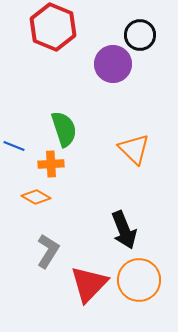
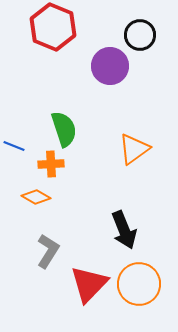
purple circle: moved 3 px left, 2 px down
orange triangle: rotated 40 degrees clockwise
orange circle: moved 4 px down
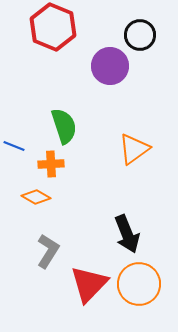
green semicircle: moved 3 px up
black arrow: moved 3 px right, 4 px down
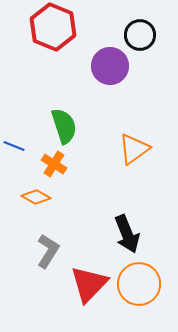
orange cross: moved 3 px right; rotated 35 degrees clockwise
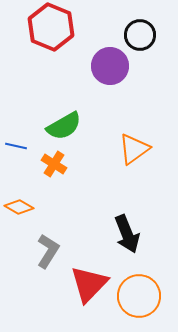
red hexagon: moved 2 px left
green semicircle: rotated 78 degrees clockwise
blue line: moved 2 px right; rotated 10 degrees counterclockwise
orange diamond: moved 17 px left, 10 px down
orange circle: moved 12 px down
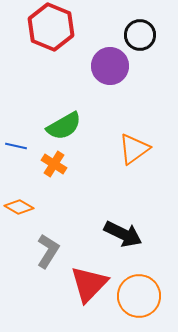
black arrow: moved 4 px left; rotated 42 degrees counterclockwise
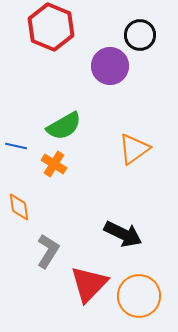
orange diamond: rotated 52 degrees clockwise
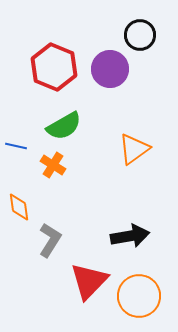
red hexagon: moved 3 px right, 40 px down
purple circle: moved 3 px down
orange cross: moved 1 px left, 1 px down
black arrow: moved 7 px right, 2 px down; rotated 36 degrees counterclockwise
gray L-shape: moved 2 px right, 11 px up
red triangle: moved 3 px up
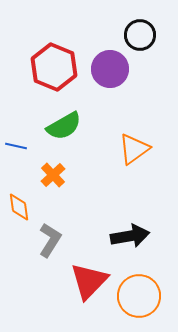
orange cross: moved 10 px down; rotated 15 degrees clockwise
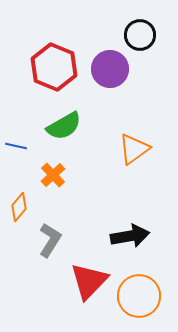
orange diamond: rotated 48 degrees clockwise
